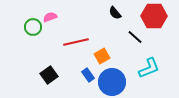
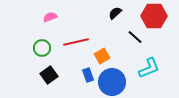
black semicircle: rotated 88 degrees clockwise
green circle: moved 9 px right, 21 px down
blue rectangle: rotated 16 degrees clockwise
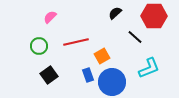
pink semicircle: rotated 24 degrees counterclockwise
green circle: moved 3 px left, 2 px up
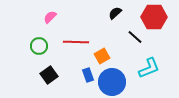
red hexagon: moved 1 px down
red line: rotated 15 degrees clockwise
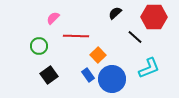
pink semicircle: moved 3 px right, 1 px down
red line: moved 6 px up
orange square: moved 4 px left, 1 px up; rotated 14 degrees counterclockwise
blue rectangle: rotated 16 degrees counterclockwise
blue circle: moved 3 px up
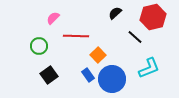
red hexagon: moved 1 px left; rotated 15 degrees counterclockwise
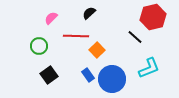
black semicircle: moved 26 px left
pink semicircle: moved 2 px left
orange square: moved 1 px left, 5 px up
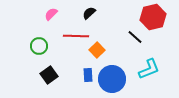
pink semicircle: moved 4 px up
cyan L-shape: moved 1 px down
blue rectangle: rotated 32 degrees clockwise
